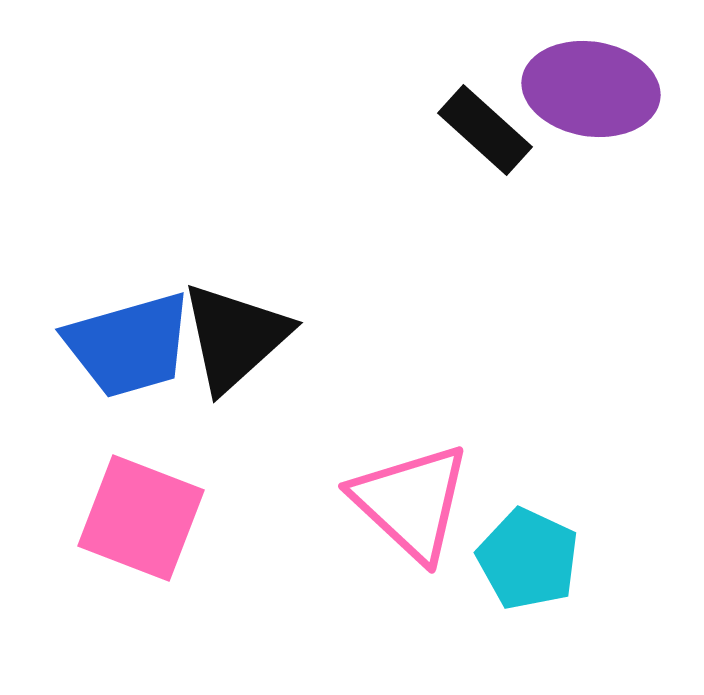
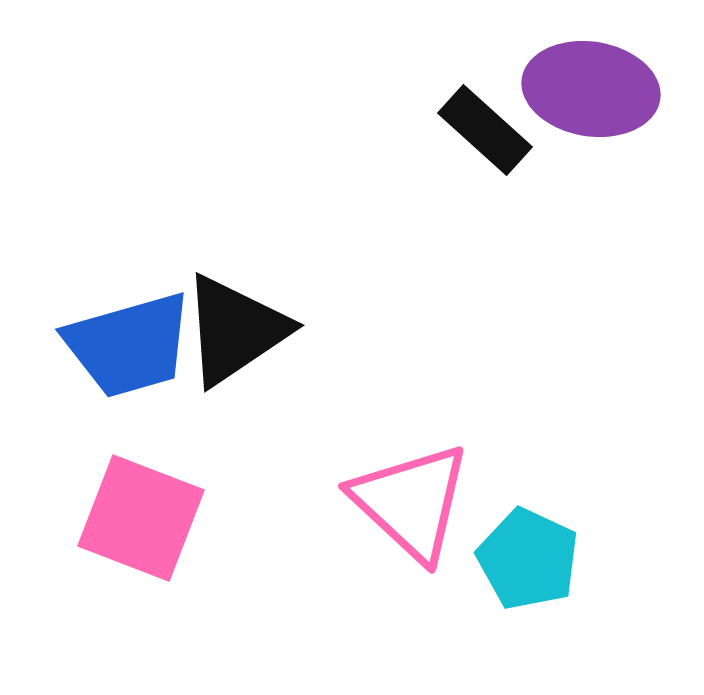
black triangle: moved 7 px up; rotated 8 degrees clockwise
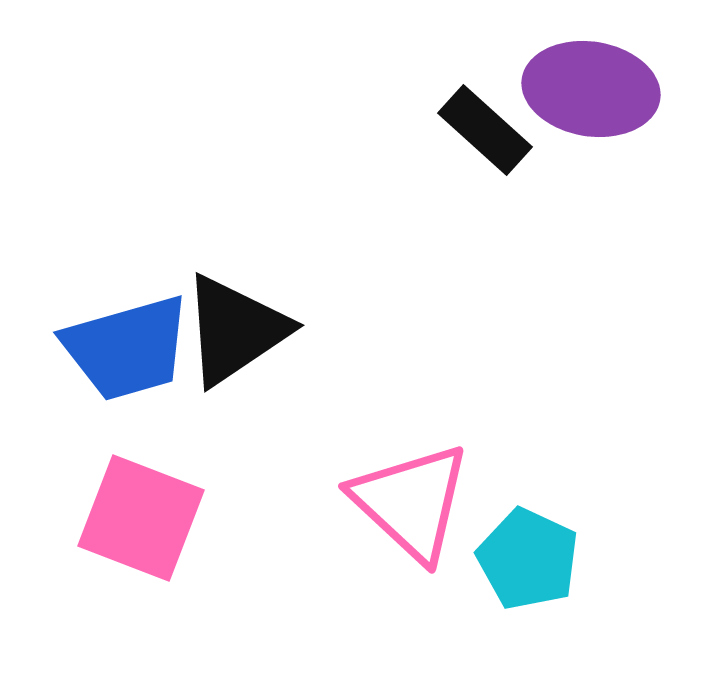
blue trapezoid: moved 2 px left, 3 px down
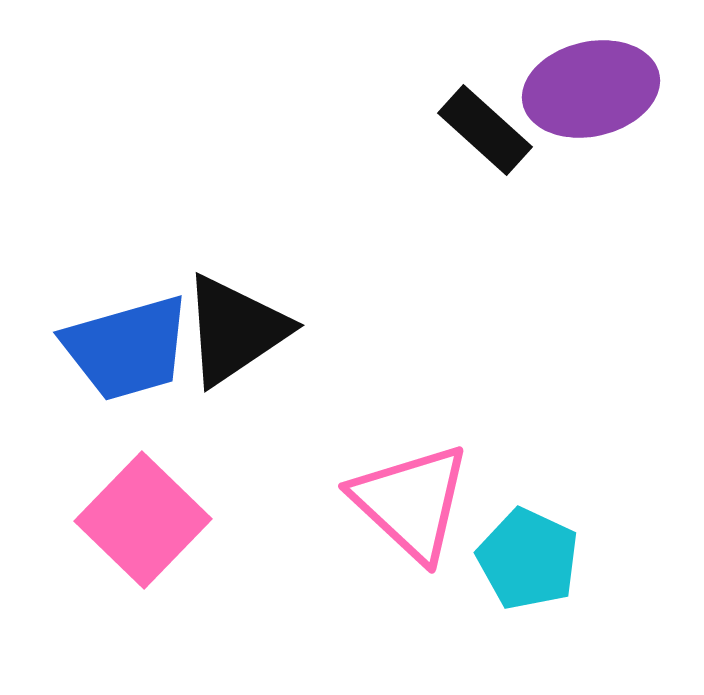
purple ellipse: rotated 22 degrees counterclockwise
pink square: moved 2 px right, 2 px down; rotated 23 degrees clockwise
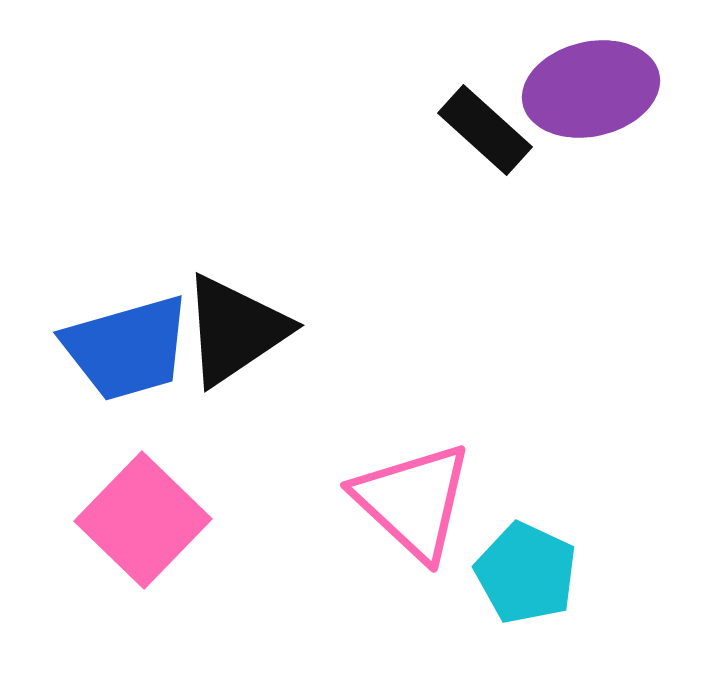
pink triangle: moved 2 px right, 1 px up
cyan pentagon: moved 2 px left, 14 px down
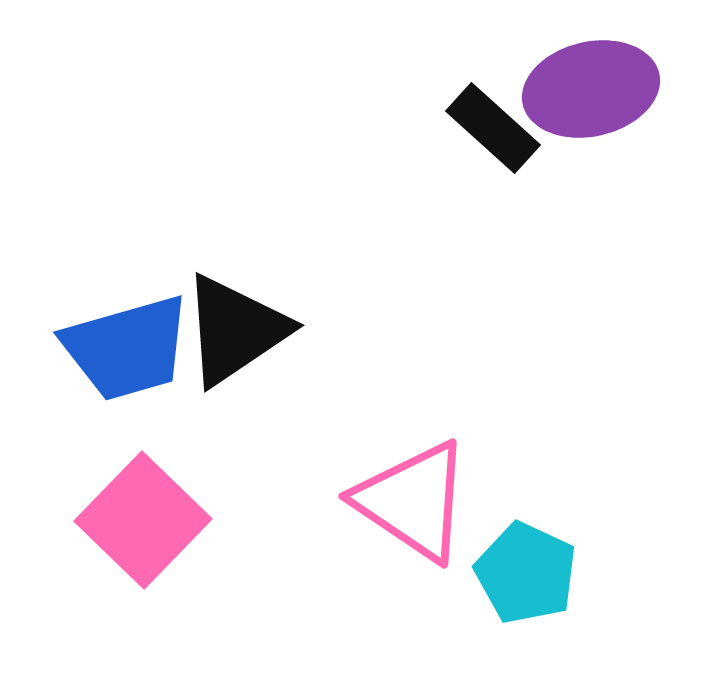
black rectangle: moved 8 px right, 2 px up
pink triangle: rotated 9 degrees counterclockwise
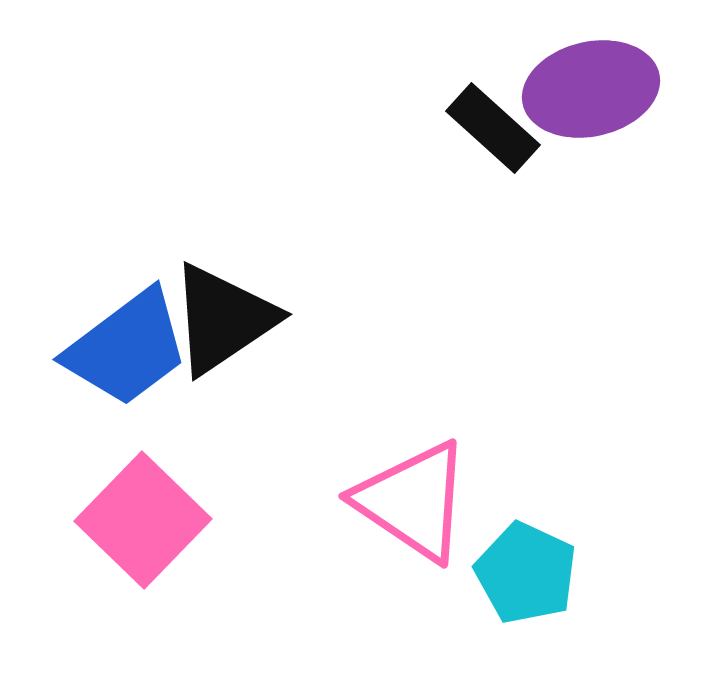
black triangle: moved 12 px left, 11 px up
blue trapezoid: rotated 21 degrees counterclockwise
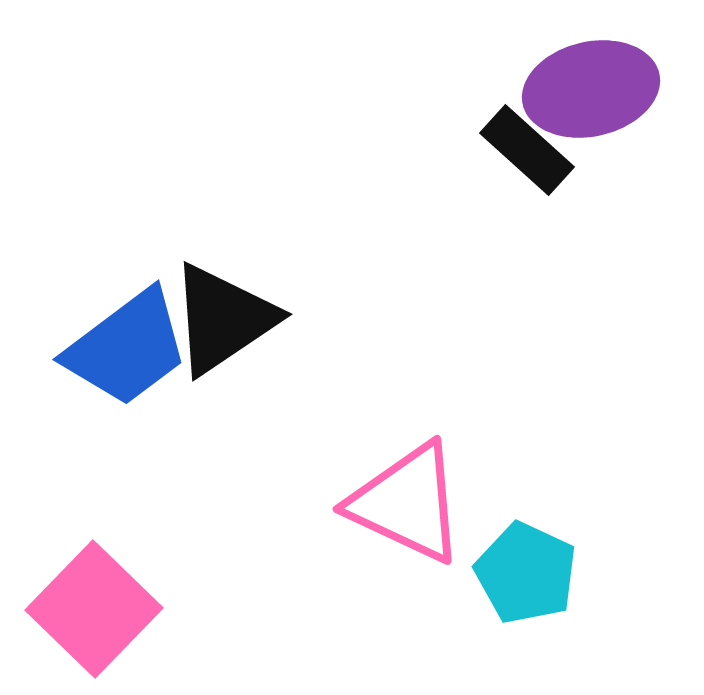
black rectangle: moved 34 px right, 22 px down
pink triangle: moved 6 px left, 2 px down; rotated 9 degrees counterclockwise
pink square: moved 49 px left, 89 px down
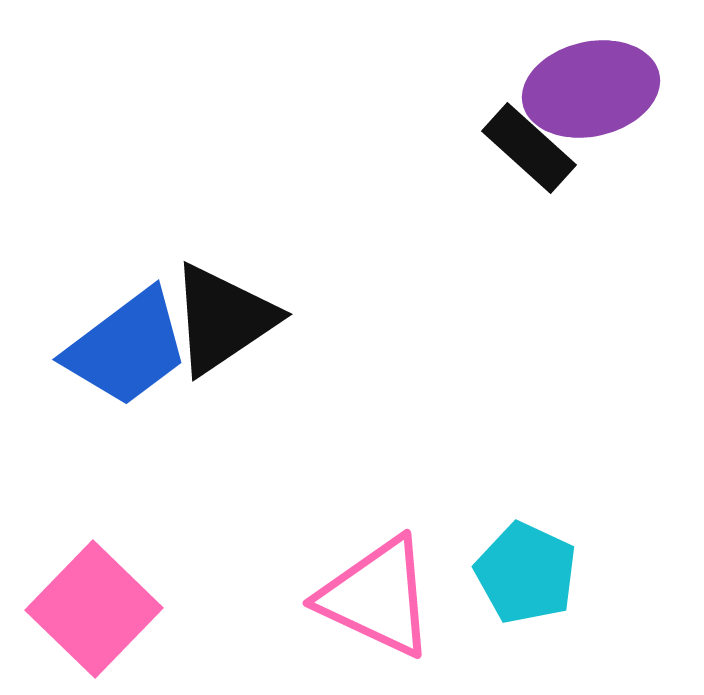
black rectangle: moved 2 px right, 2 px up
pink triangle: moved 30 px left, 94 px down
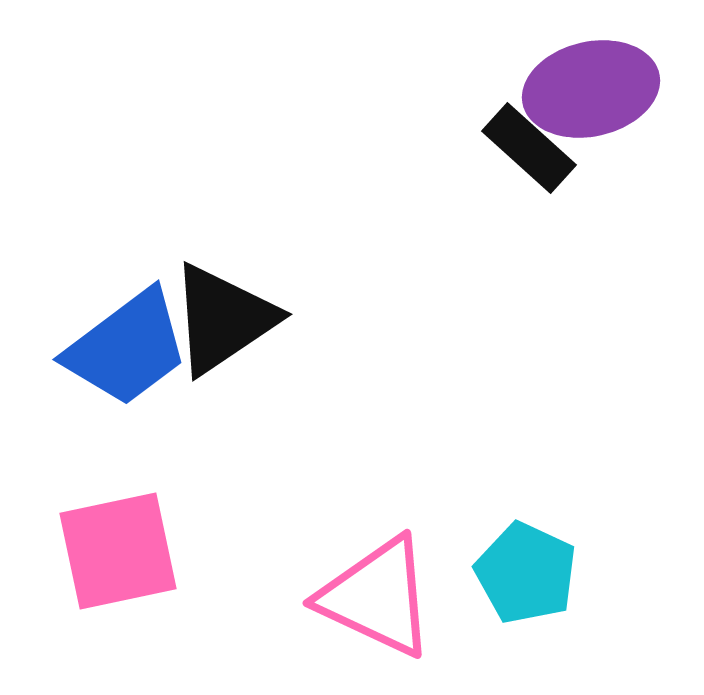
pink square: moved 24 px right, 58 px up; rotated 34 degrees clockwise
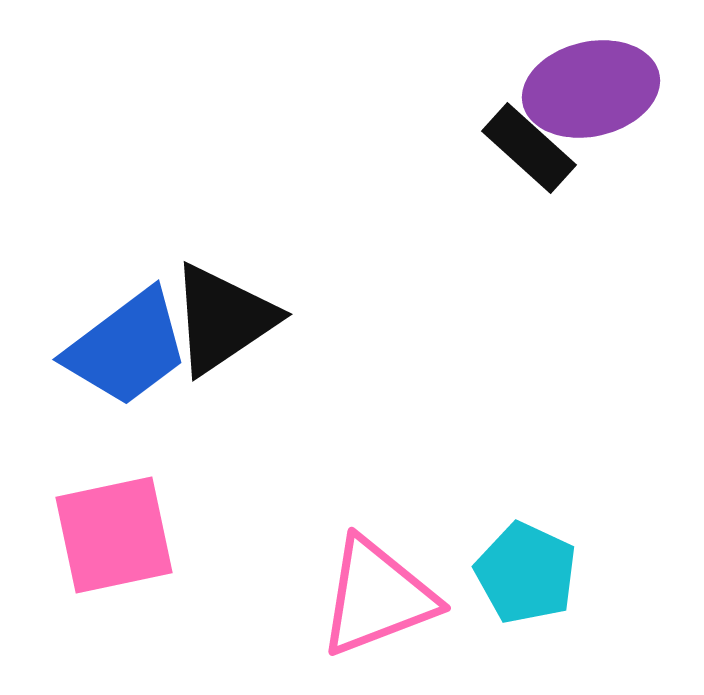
pink square: moved 4 px left, 16 px up
pink triangle: rotated 46 degrees counterclockwise
